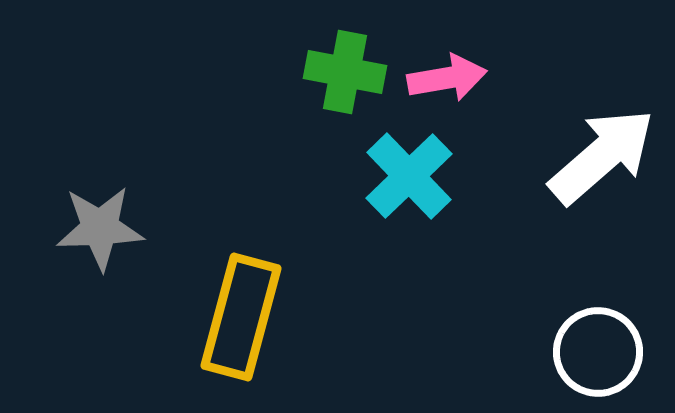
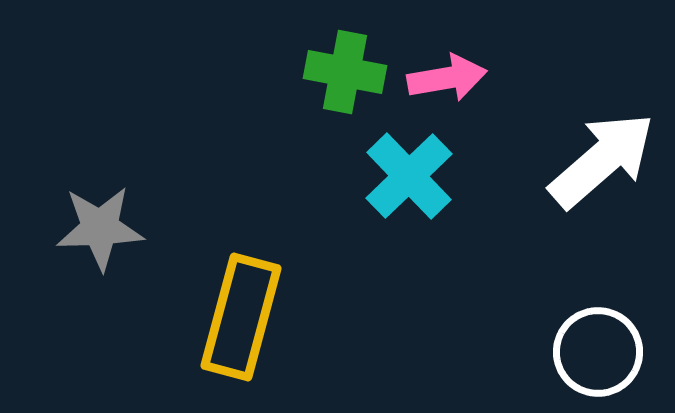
white arrow: moved 4 px down
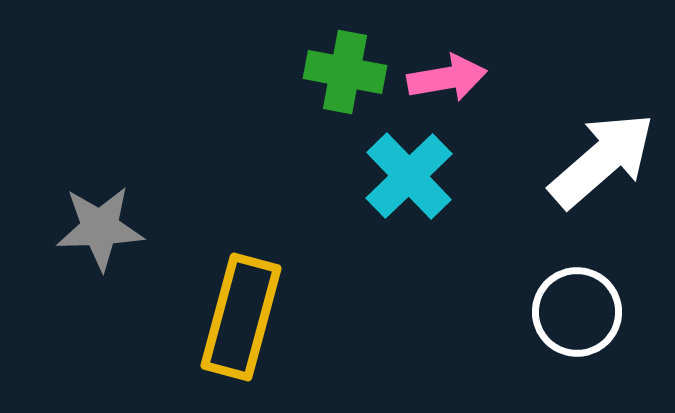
white circle: moved 21 px left, 40 px up
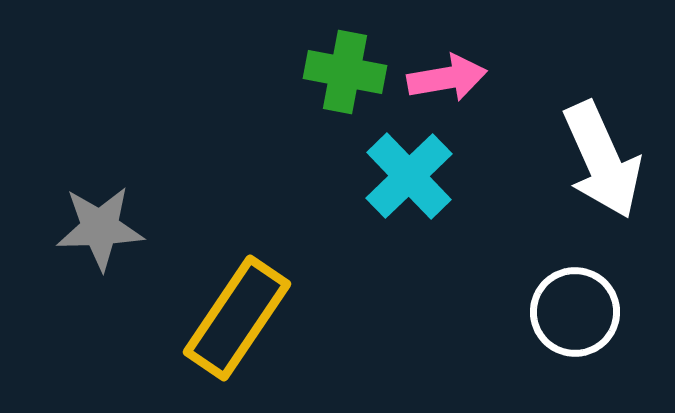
white arrow: rotated 107 degrees clockwise
white circle: moved 2 px left
yellow rectangle: moved 4 px left, 1 px down; rotated 19 degrees clockwise
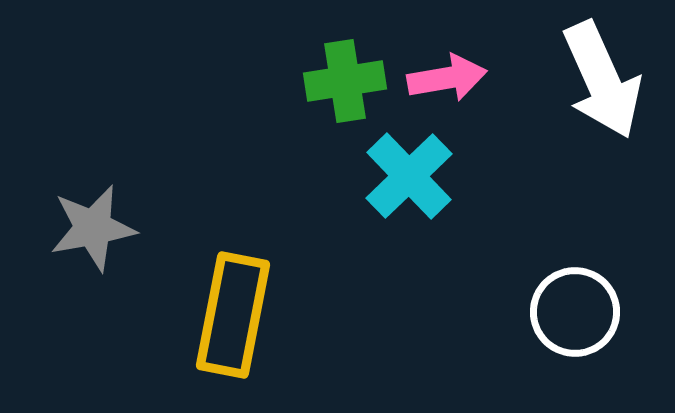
green cross: moved 9 px down; rotated 20 degrees counterclockwise
white arrow: moved 80 px up
gray star: moved 7 px left; rotated 8 degrees counterclockwise
yellow rectangle: moved 4 px left, 3 px up; rotated 23 degrees counterclockwise
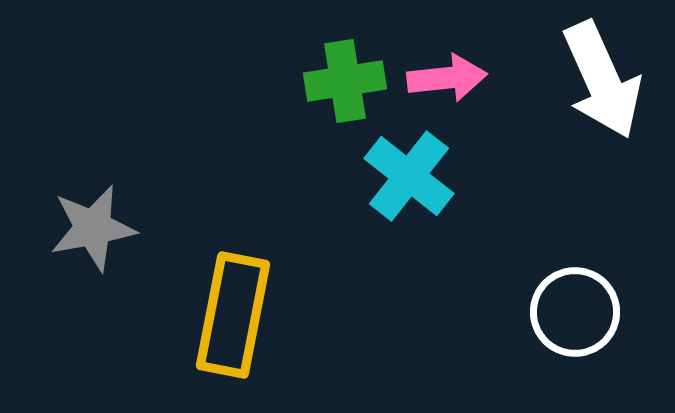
pink arrow: rotated 4 degrees clockwise
cyan cross: rotated 8 degrees counterclockwise
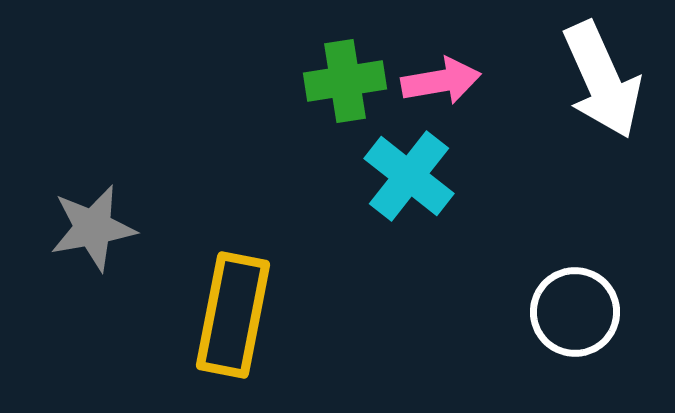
pink arrow: moved 6 px left, 3 px down; rotated 4 degrees counterclockwise
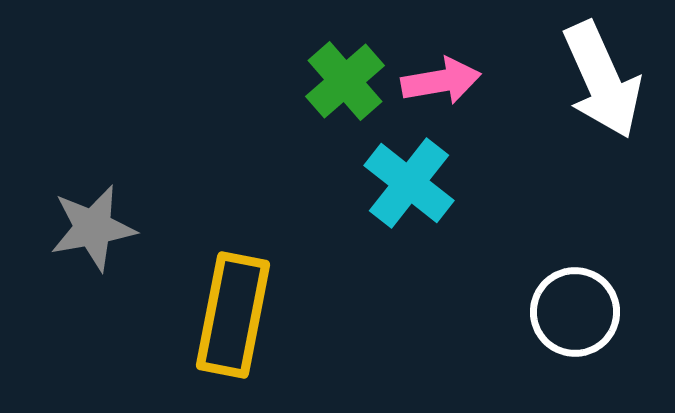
green cross: rotated 32 degrees counterclockwise
cyan cross: moved 7 px down
